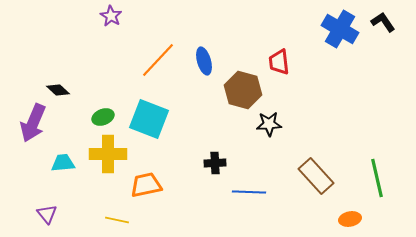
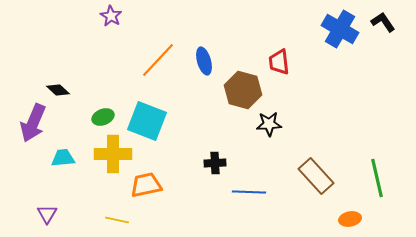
cyan square: moved 2 px left, 2 px down
yellow cross: moved 5 px right
cyan trapezoid: moved 5 px up
purple triangle: rotated 10 degrees clockwise
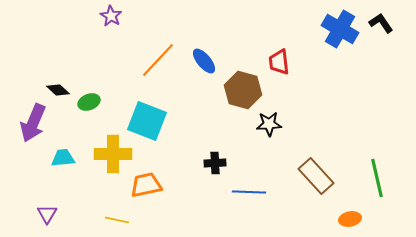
black L-shape: moved 2 px left, 1 px down
blue ellipse: rotated 24 degrees counterclockwise
green ellipse: moved 14 px left, 15 px up
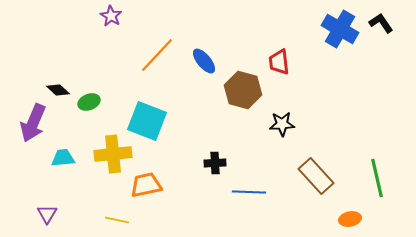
orange line: moved 1 px left, 5 px up
black star: moved 13 px right
yellow cross: rotated 6 degrees counterclockwise
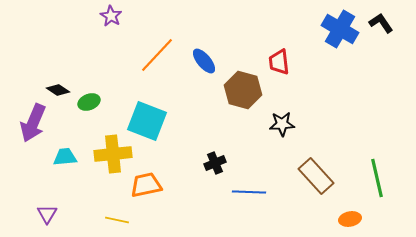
black diamond: rotated 10 degrees counterclockwise
cyan trapezoid: moved 2 px right, 1 px up
black cross: rotated 20 degrees counterclockwise
